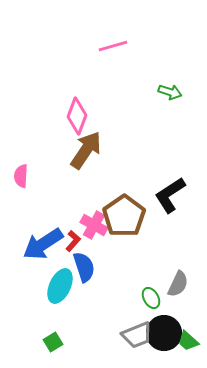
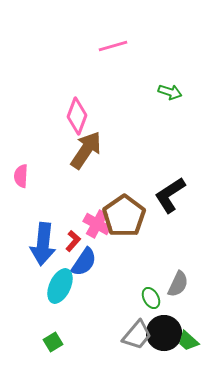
pink cross: moved 3 px right, 1 px up
blue arrow: rotated 51 degrees counterclockwise
blue semicircle: moved 5 px up; rotated 52 degrees clockwise
gray trapezoid: rotated 28 degrees counterclockwise
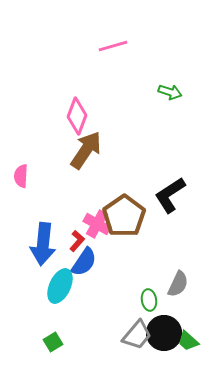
red L-shape: moved 4 px right
green ellipse: moved 2 px left, 2 px down; rotated 20 degrees clockwise
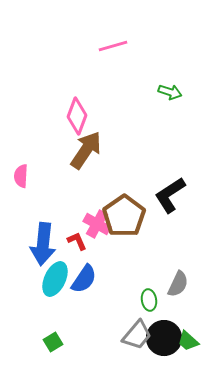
red L-shape: rotated 65 degrees counterclockwise
blue semicircle: moved 17 px down
cyan ellipse: moved 5 px left, 7 px up
black circle: moved 5 px down
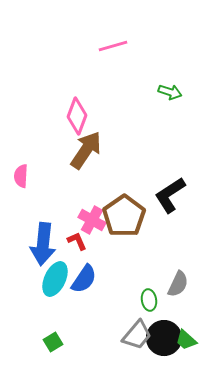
pink cross: moved 5 px left, 4 px up
green trapezoid: moved 2 px left, 1 px up
